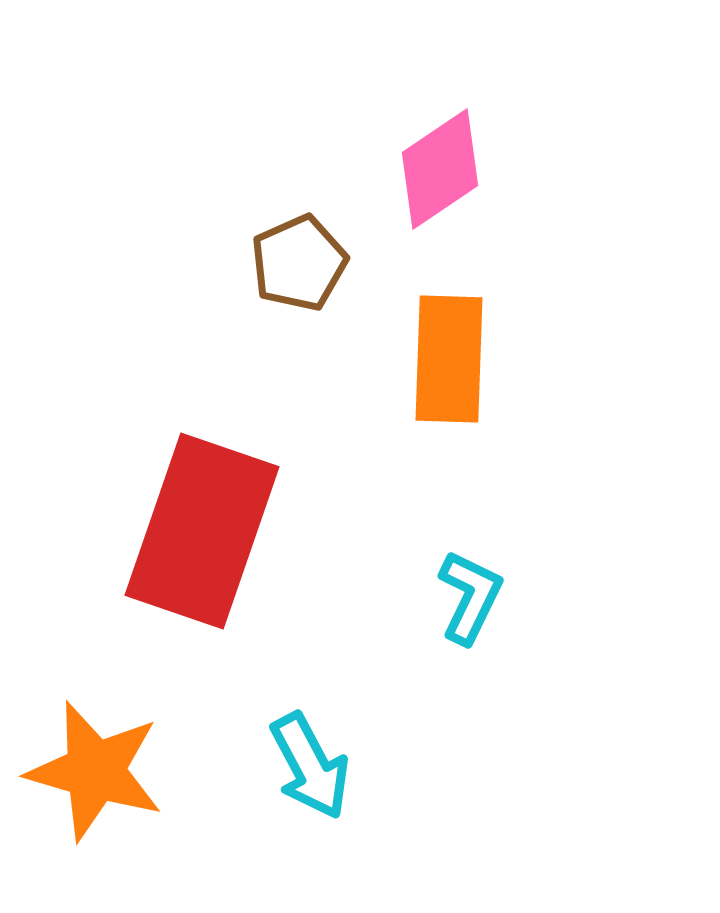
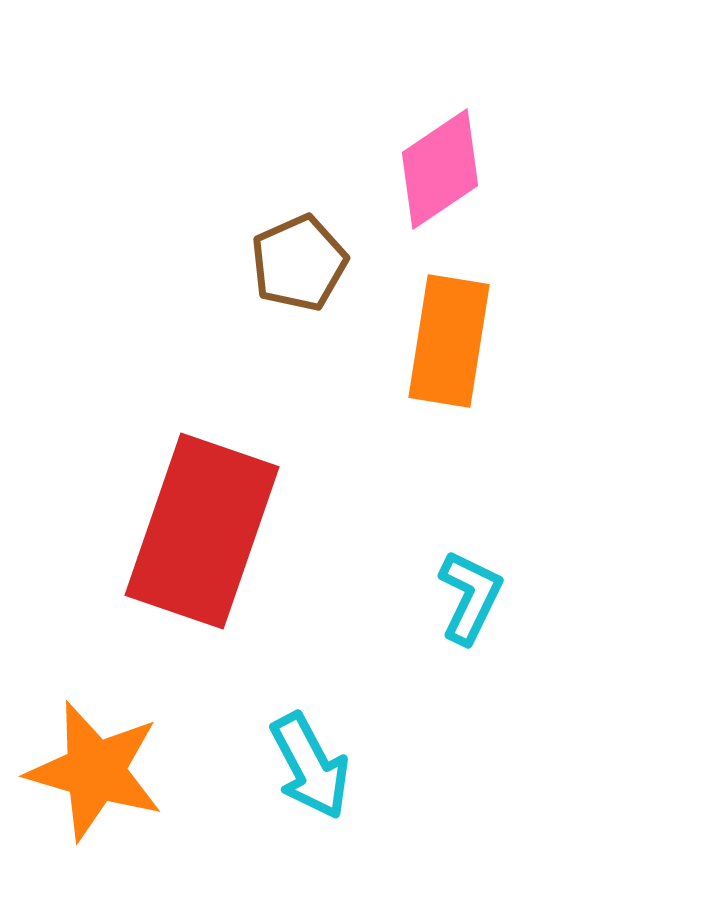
orange rectangle: moved 18 px up; rotated 7 degrees clockwise
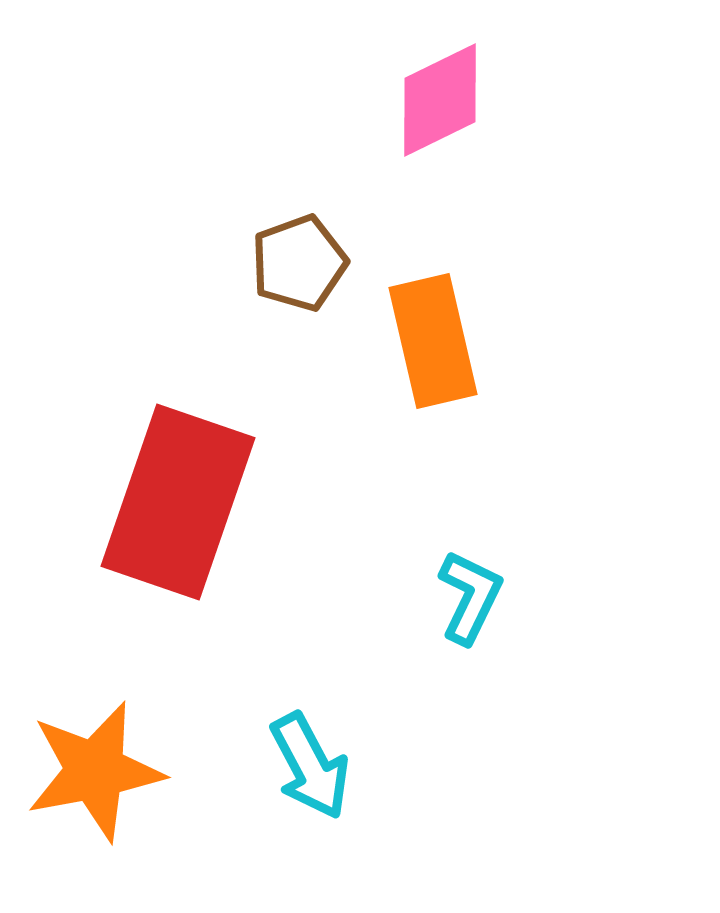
pink diamond: moved 69 px up; rotated 8 degrees clockwise
brown pentagon: rotated 4 degrees clockwise
orange rectangle: moved 16 px left; rotated 22 degrees counterclockwise
red rectangle: moved 24 px left, 29 px up
orange star: rotated 27 degrees counterclockwise
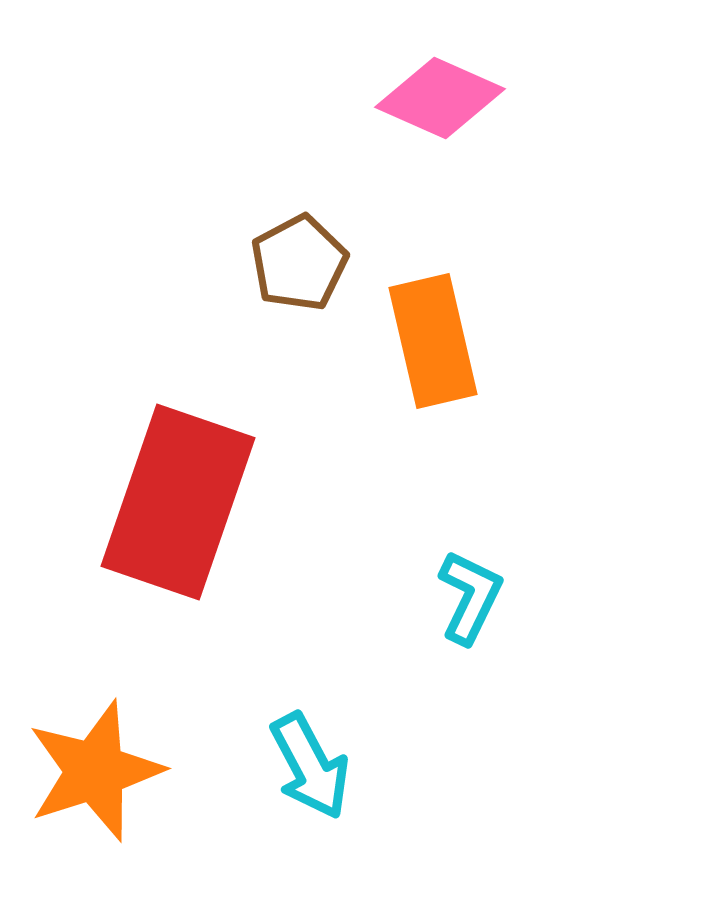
pink diamond: moved 2 px up; rotated 50 degrees clockwise
brown pentagon: rotated 8 degrees counterclockwise
orange star: rotated 7 degrees counterclockwise
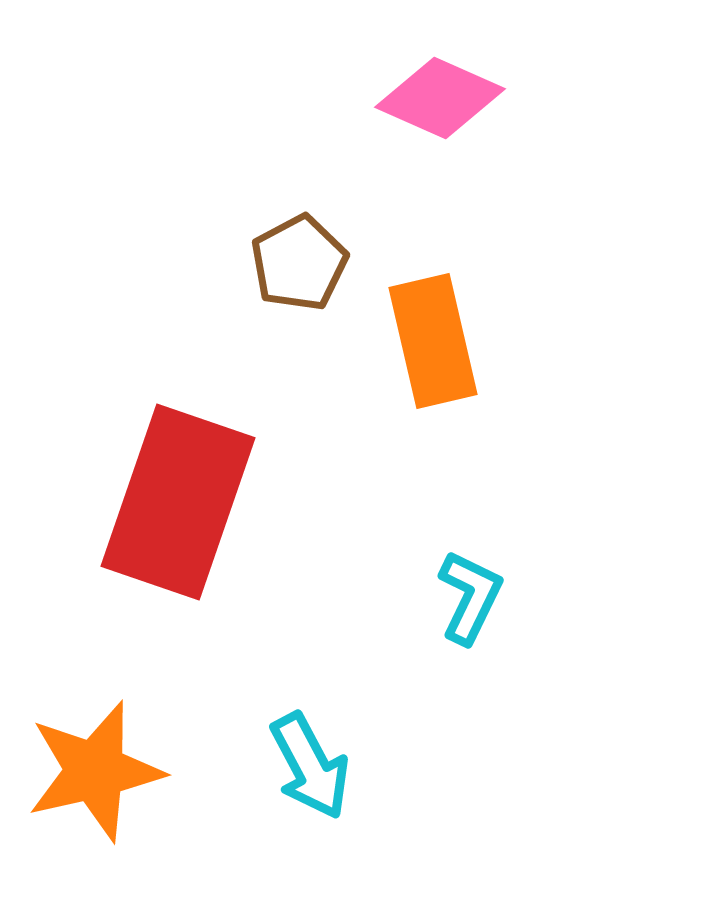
orange star: rotated 5 degrees clockwise
